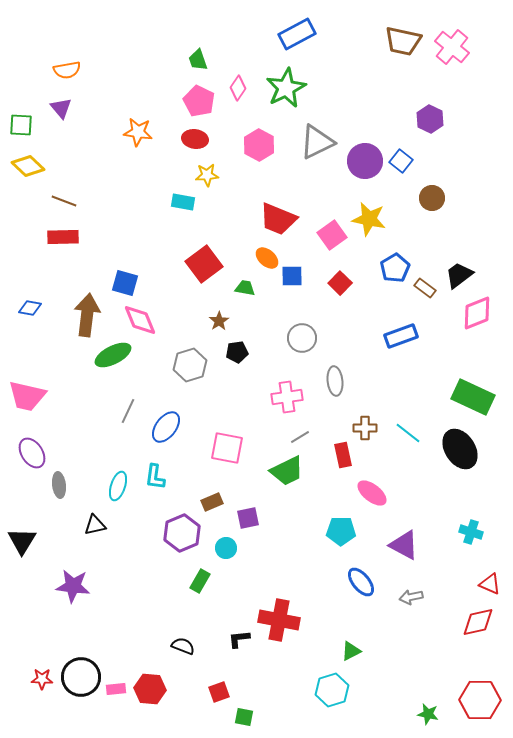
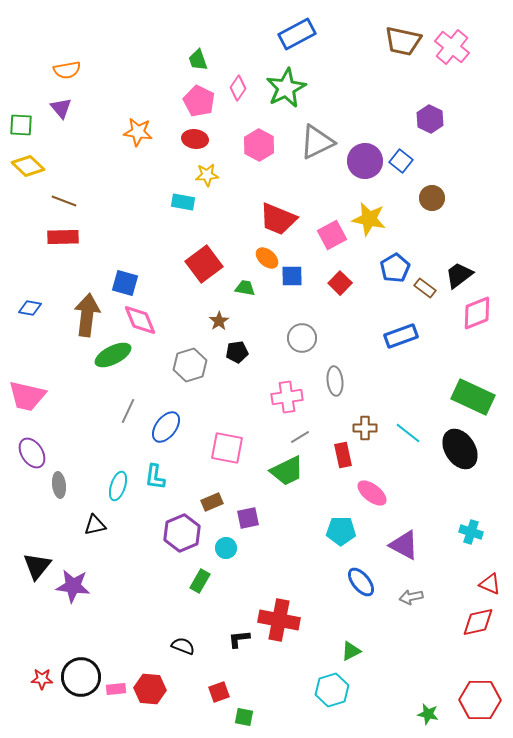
pink square at (332, 235): rotated 8 degrees clockwise
black triangle at (22, 541): moved 15 px right, 25 px down; rotated 8 degrees clockwise
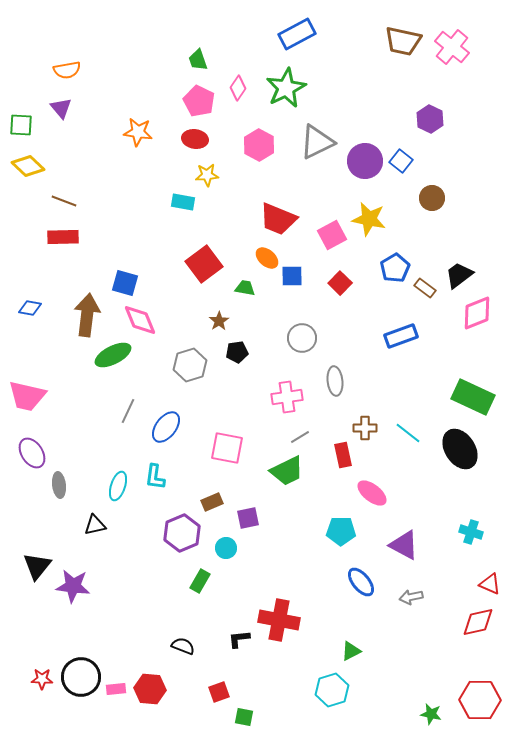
green star at (428, 714): moved 3 px right
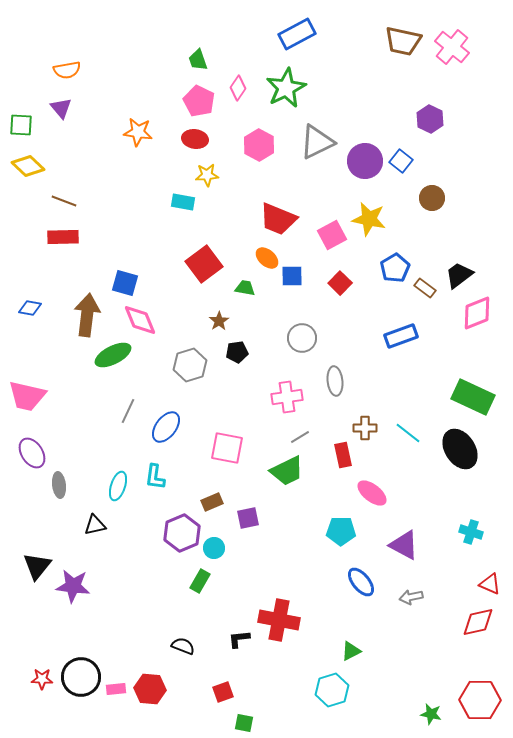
cyan circle at (226, 548): moved 12 px left
red square at (219, 692): moved 4 px right
green square at (244, 717): moved 6 px down
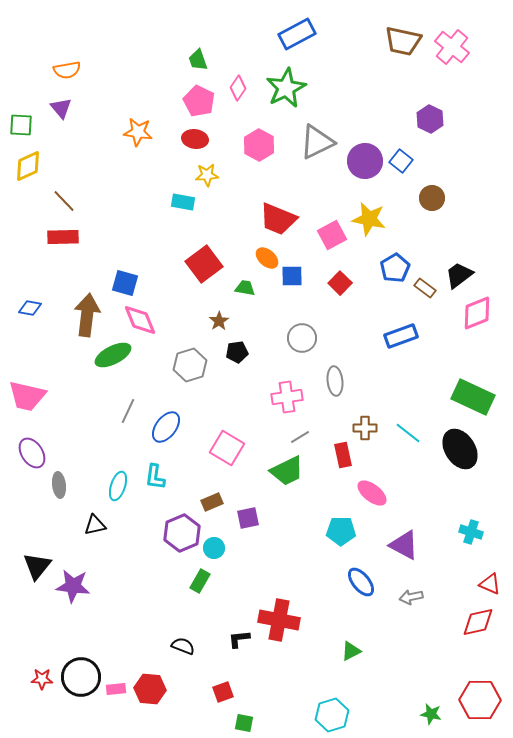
yellow diamond at (28, 166): rotated 68 degrees counterclockwise
brown line at (64, 201): rotated 25 degrees clockwise
pink square at (227, 448): rotated 20 degrees clockwise
cyan hexagon at (332, 690): moved 25 px down
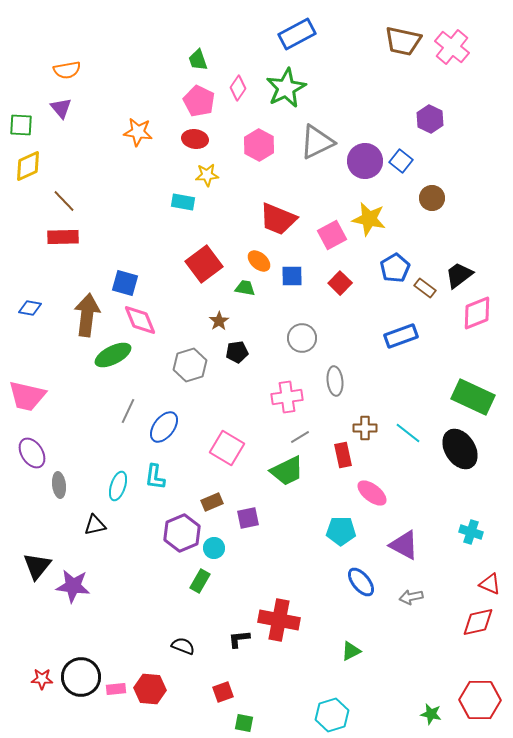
orange ellipse at (267, 258): moved 8 px left, 3 px down
blue ellipse at (166, 427): moved 2 px left
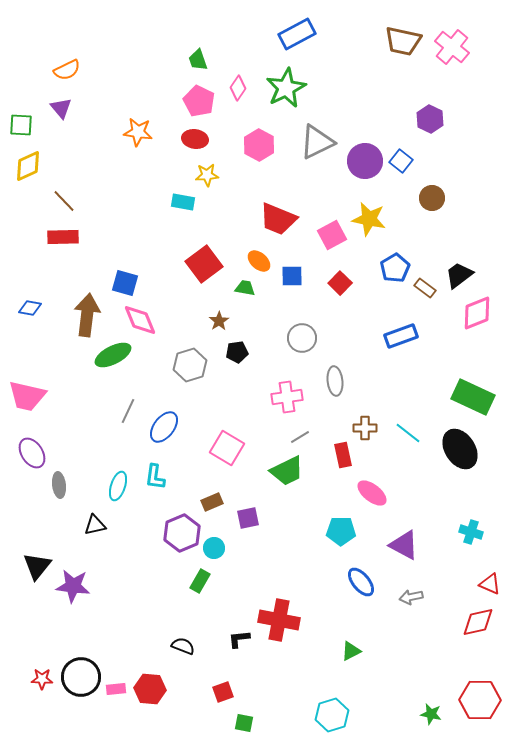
orange semicircle at (67, 70): rotated 16 degrees counterclockwise
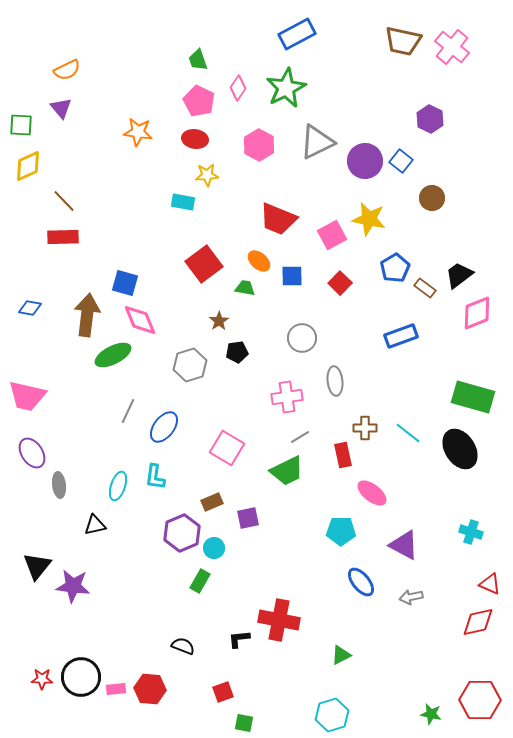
green rectangle at (473, 397): rotated 9 degrees counterclockwise
green triangle at (351, 651): moved 10 px left, 4 px down
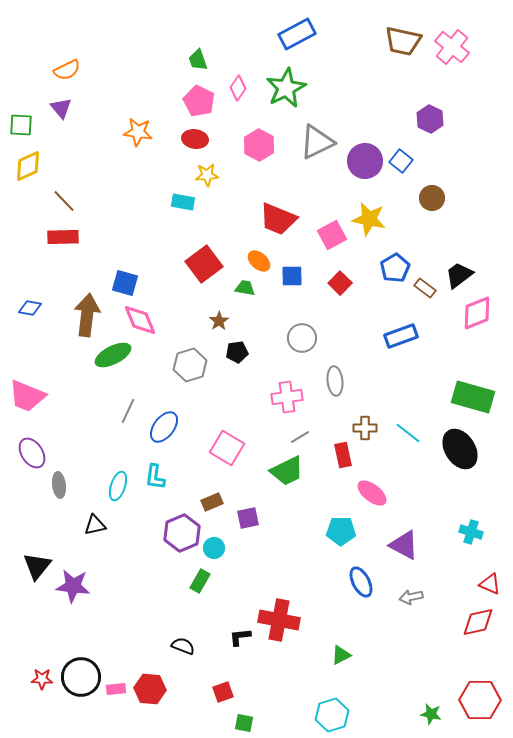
pink trapezoid at (27, 396): rotated 9 degrees clockwise
blue ellipse at (361, 582): rotated 12 degrees clockwise
black L-shape at (239, 639): moved 1 px right, 2 px up
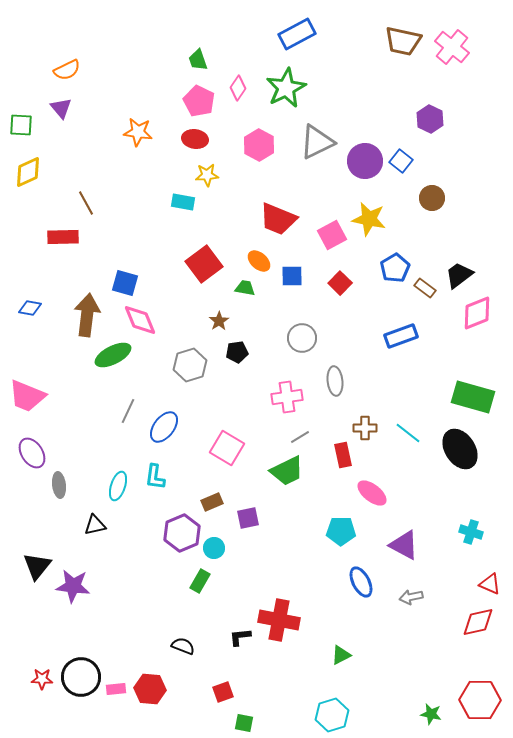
yellow diamond at (28, 166): moved 6 px down
brown line at (64, 201): moved 22 px right, 2 px down; rotated 15 degrees clockwise
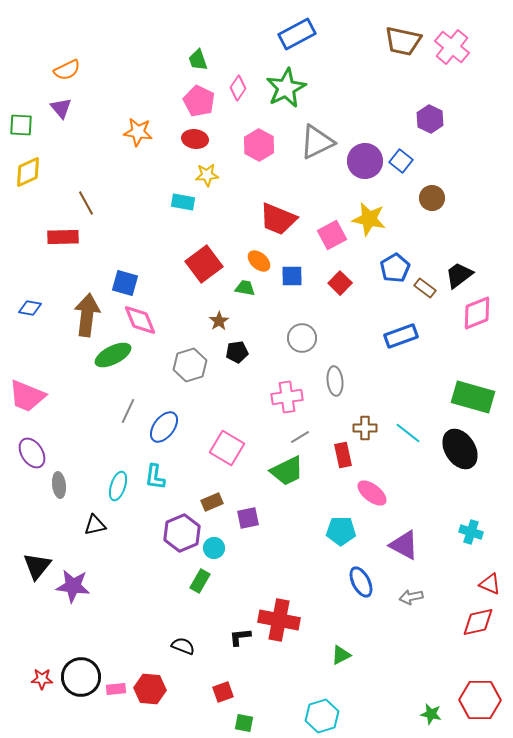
cyan hexagon at (332, 715): moved 10 px left, 1 px down
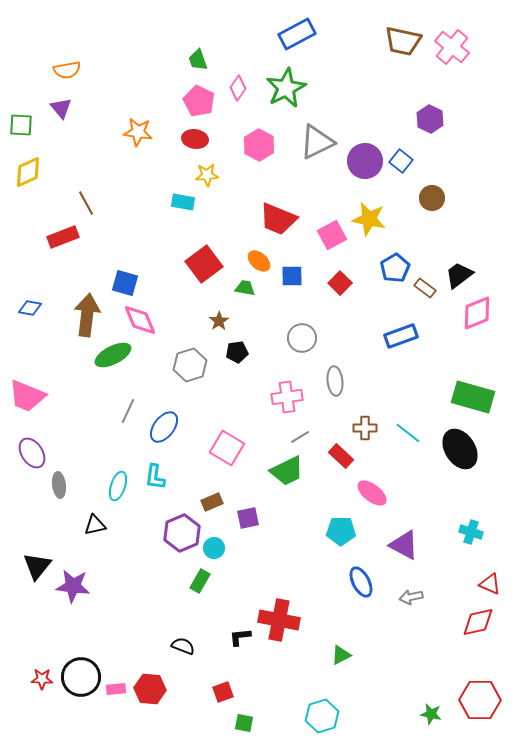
orange semicircle at (67, 70): rotated 16 degrees clockwise
red rectangle at (63, 237): rotated 20 degrees counterclockwise
red rectangle at (343, 455): moved 2 px left, 1 px down; rotated 35 degrees counterclockwise
